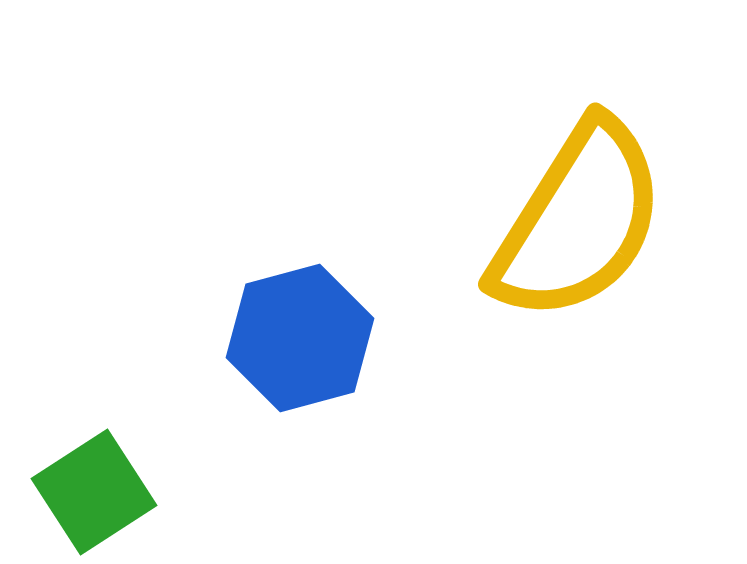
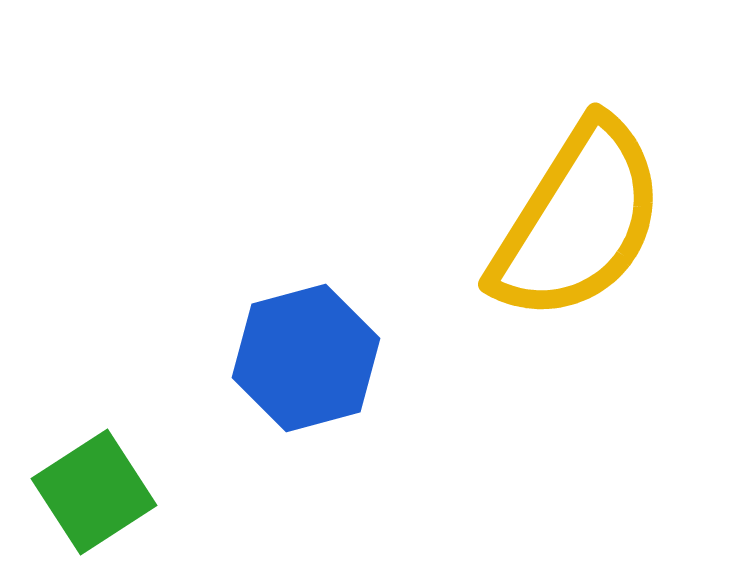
blue hexagon: moved 6 px right, 20 px down
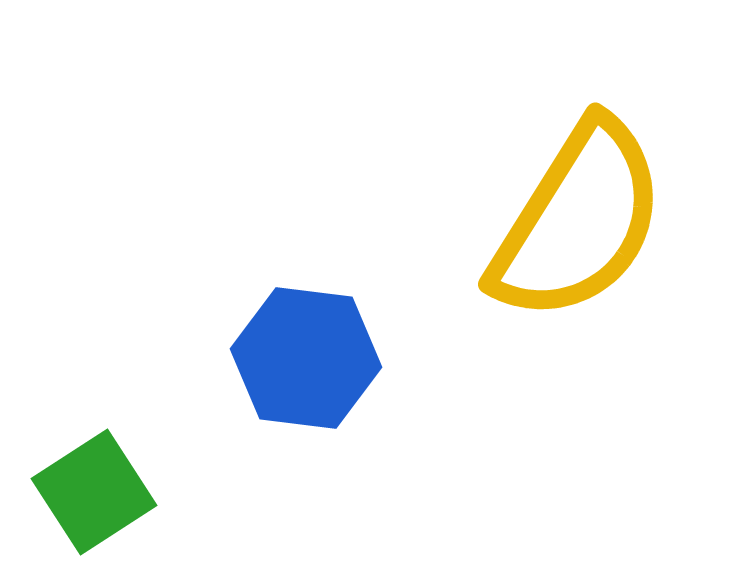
blue hexagon: rotated 22 degrees clockwise
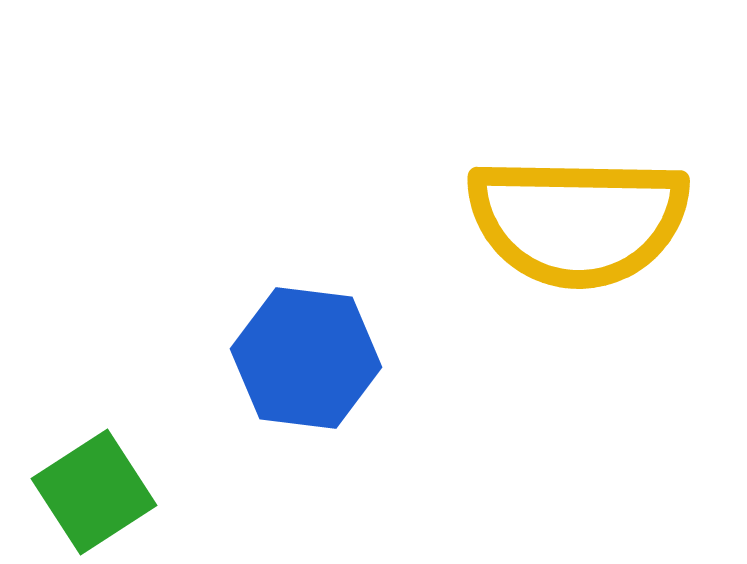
yellow semicircle: rotated 59 degrees clockwise
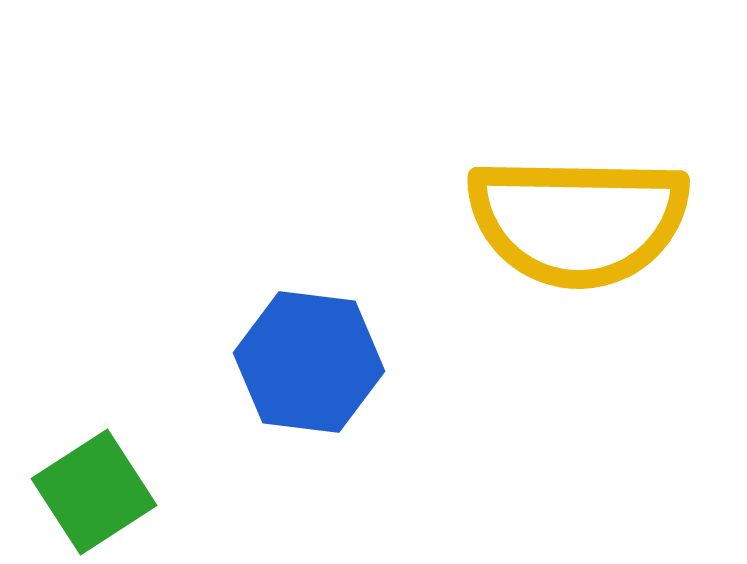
blue hexagon: moved 3 px right, 4 px down
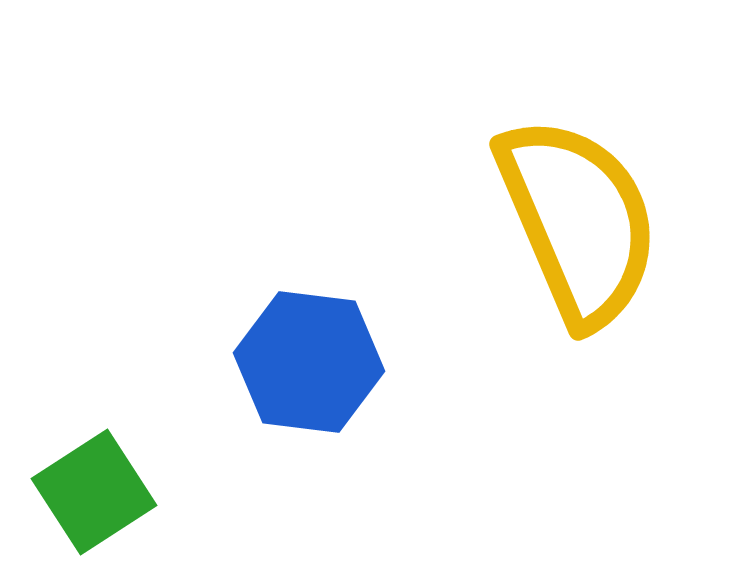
yellow semicircle: rotated 114 degrees counterclockwise
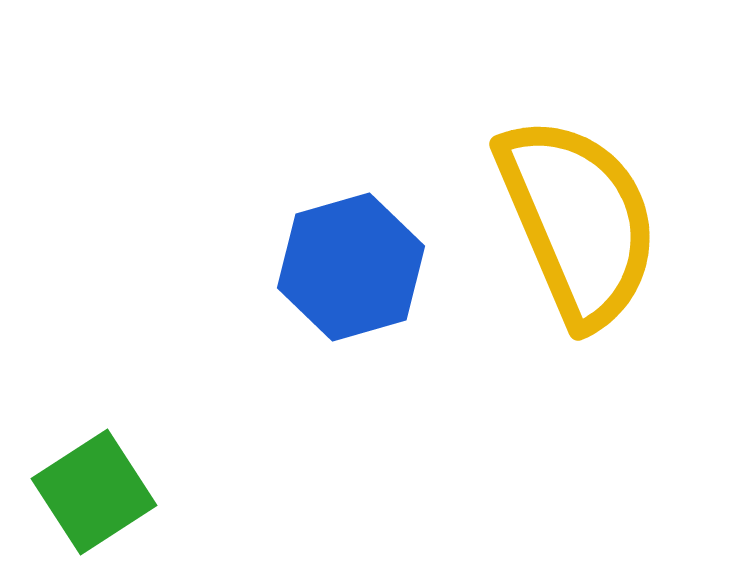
blue hexagon: moved 42 px right, 95 px up; rotated 23 degrees counterclockwise
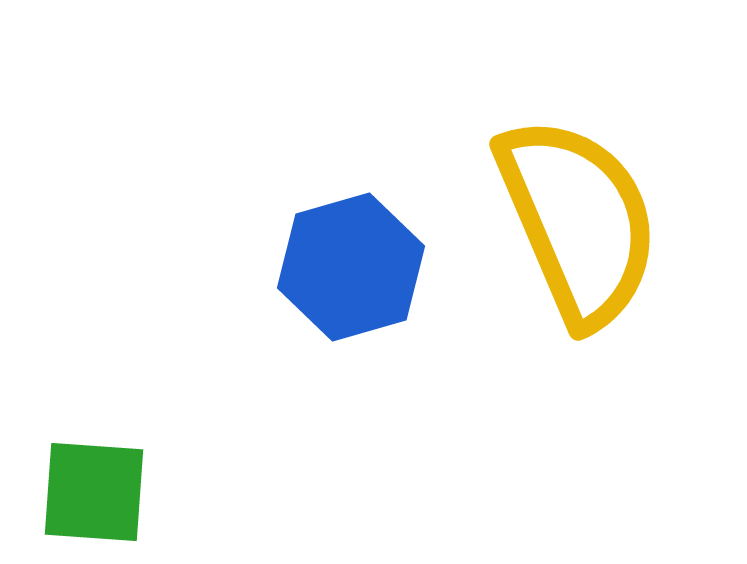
green square: rotated 37 degrees clockwise
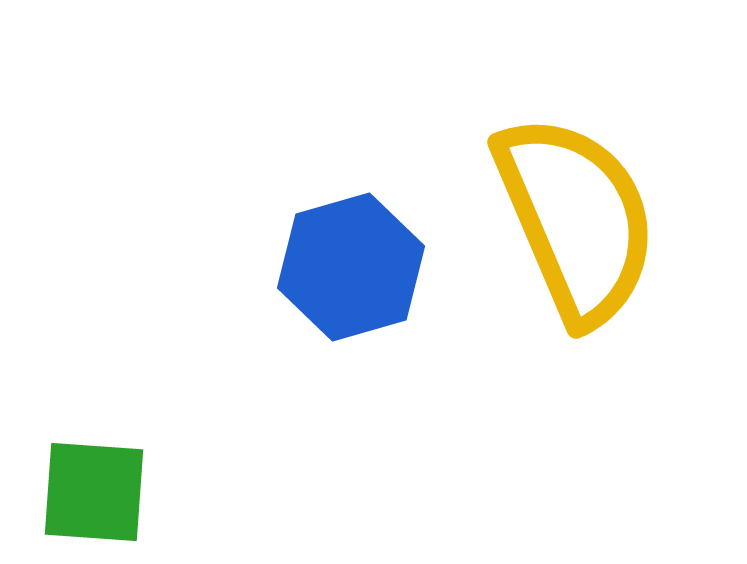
yellow semicircle: moved 2 px left, 2 px up
